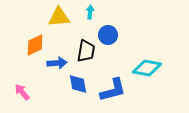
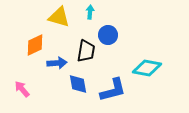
yellow triangle: rotated 20 degrees clockwise
pink arrow: moved 3 px up
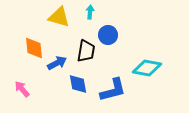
orange diamond: moved 1 px left, 3 px down; rotated 70 degrees counterclockwise
blue arrow: rotated 24 degrees counterclockwise
